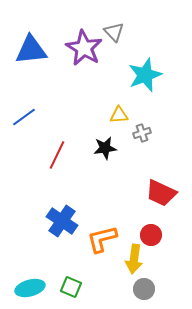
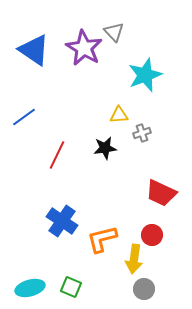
blue triangle: moved 3 px right; rotated 40 degrees clockwise
red circle: moved 1 px right
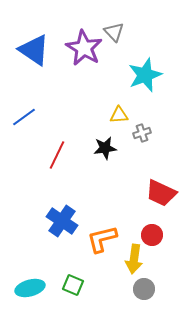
green square: moved 2 px right, 2 px up
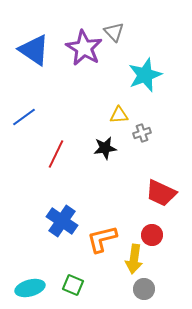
red line: moved 1 px left, 1 px up
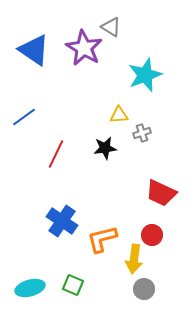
gray triangle: moved 3 px left, 5 px up; rotated 15 degrees counterclockwise
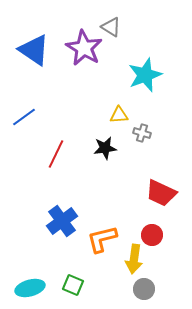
gray cross: rotated 36 degrees clockwise
blue cross: rotated 20 degrees clockwise
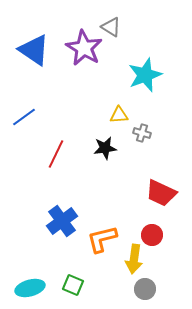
gray circle: moved 1 px right
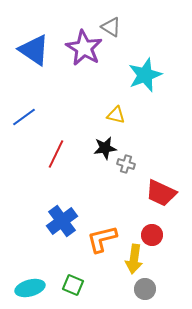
yellow triangle: moved 3 px left; rotated 18 degrees clockwise
gray cross: moved 16 px left, 31 px down
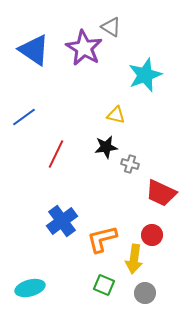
black star: moved 1 px right, 1 px up
gray cross: moved 4 px right
green square: moved 31 px right
gray circle: moved 4 px down
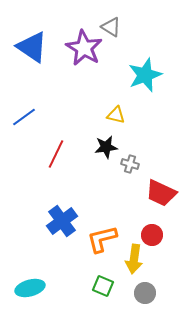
blue triangle: moved 2 px left, 3 px up
green square: moved 1 px left, 1 px down
